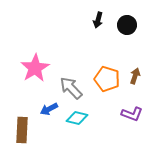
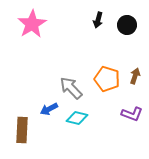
pink star: moved 3 px left, 44 px up
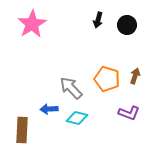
blue arrow: rotated 24 degrees clockwise
purple L-shape: moved 3 px left, 1 px up
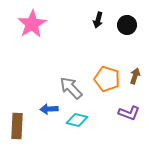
cyan diamond: moved 2 px down
brown rectangle: moved 5 px left, 4 px up
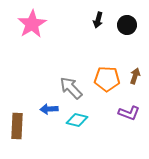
orange pentagon: rotated 15 degrees counterclockwise
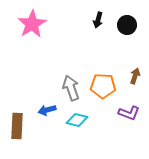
orange pentagon: moved 4 px left, 7 px down
gray arrow: rotated 25 degrees clockwise
blue arrow: moved 2 px left, 1 px down; rotated 12 degrees counterclockwise
